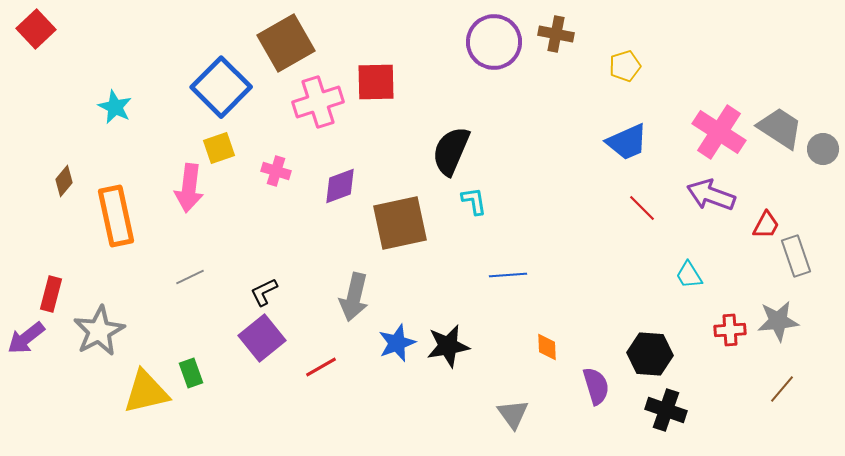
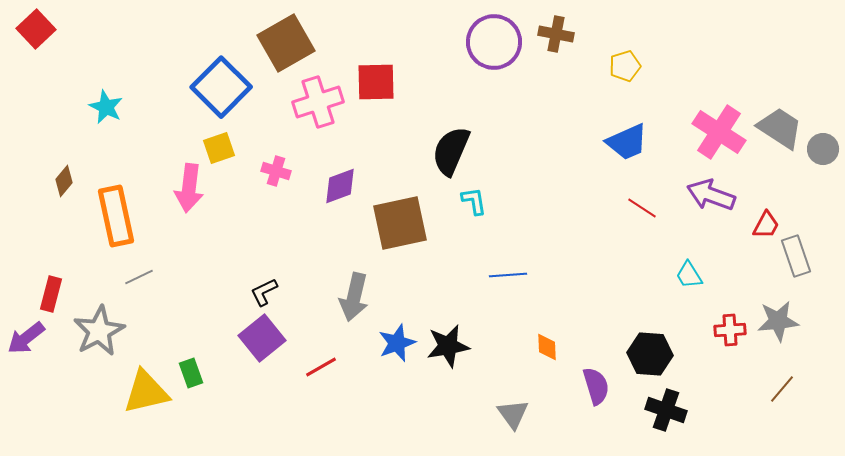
cyan star at (115, 107): moved 9 px left
red line at (642, 208): rotated 12 degrees counterclockwise
gray line at (190, 277): moved 51 px left
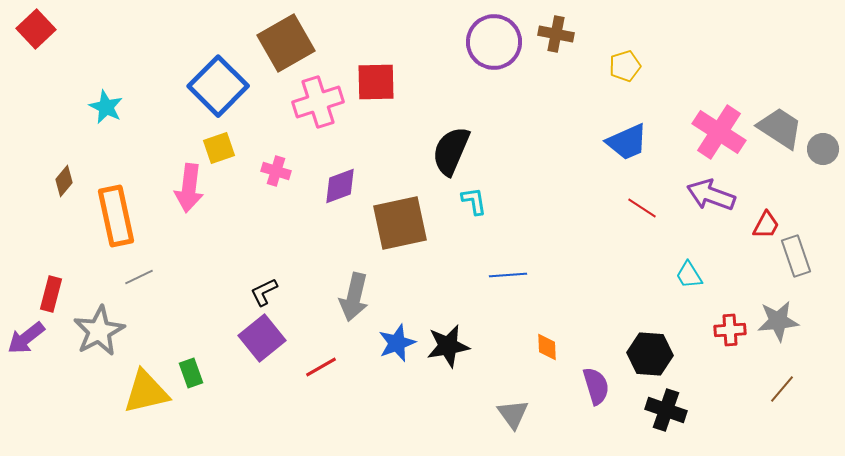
blue square at (221, 87): moved 3 px left, 1 px up
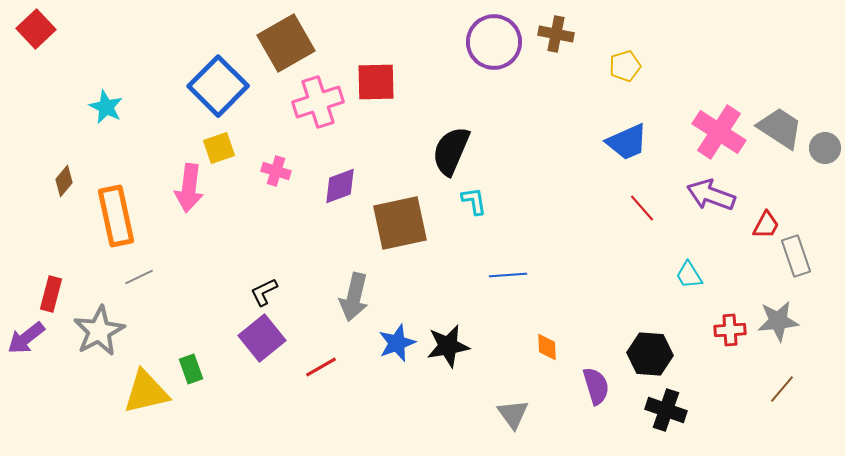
gray circle at (823, 149): moved 2 px right, 1 px up
red line at (642, 208): rotated 16 degrees clockwise
green rectangle at (191, 373): moved 4 px up
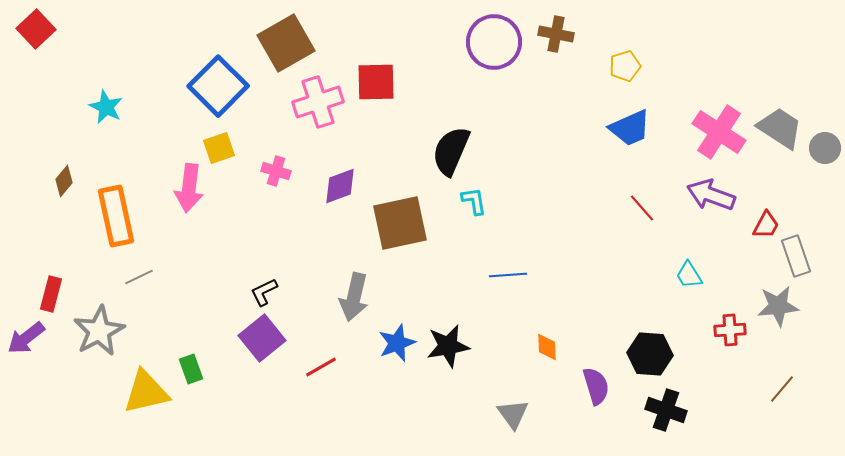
blue trapezoid at (627, 142): moved 3 px right, 14 px up
gray star at (778, 321): moved 15 px up
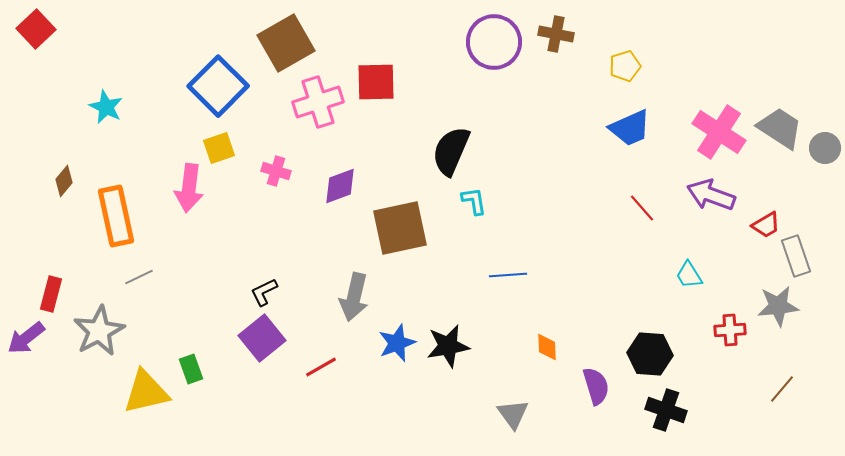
brown square at (400, 223): moved 5 px down
red trapezoid at (766, 225): rotated 32 degrees clockwise
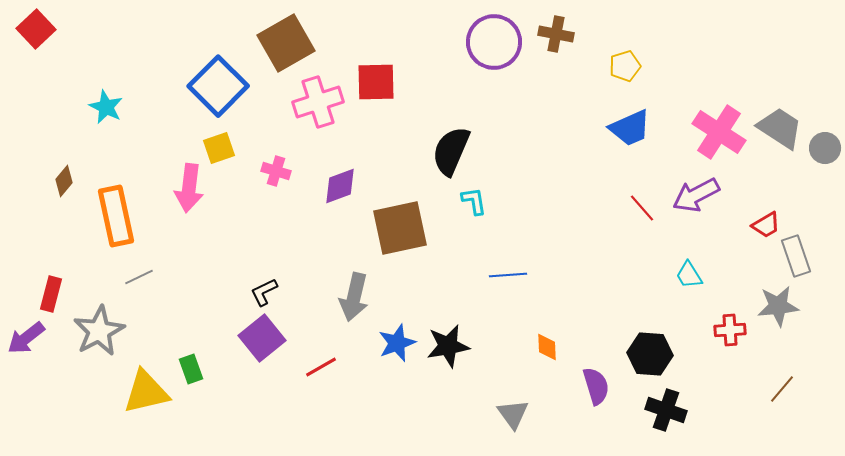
purple arrow at (711, 195): moved 15 px left; rotated 48 degrees counterclockwise
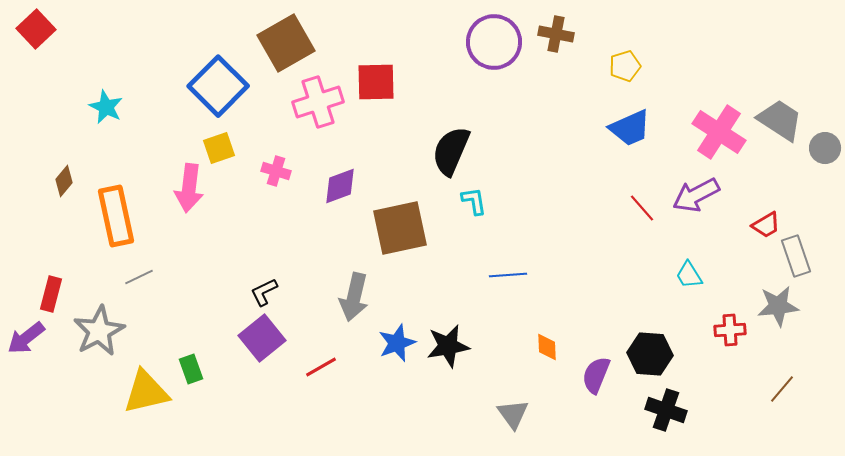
gray trapezoid at (780, 128): moved 8 px up
purple semicircle at (596, 386): moved 11 px up; rotated 141 degrees counterclockwise
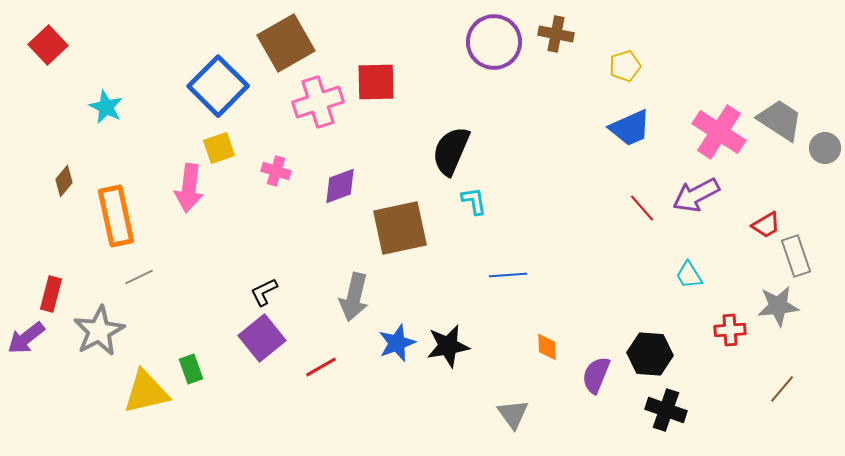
red square at (36, 29): moved 12 px right, 16 px down
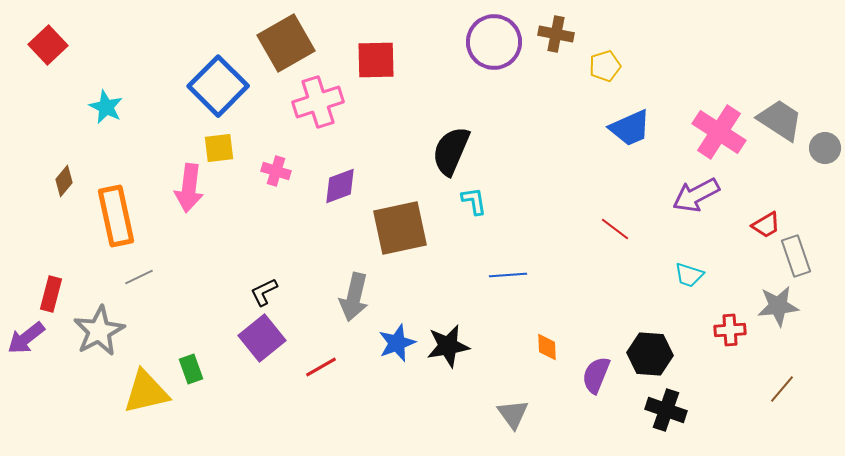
yellow pentagon at (625, 66): moved 20 px left
red square at (376, 82): moved 22 px up
yellow square at (219, 148): rotated 12 degrees clockwise
red line at (642, 208): moved 27 px left, 21 px down; rotated 12 degrees counterclockwise
cyan trapezoid at (689, 275): rotated 40 degrees counterclockwise
